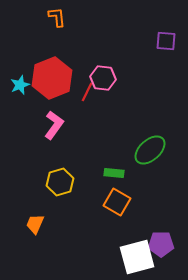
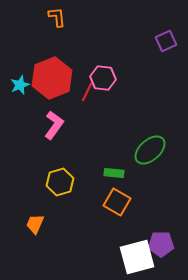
purple square: rotated 30 degrees counterclockwise
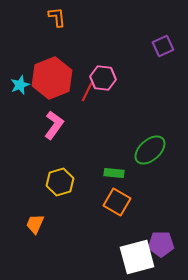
purple square: moved 3 px left, 5 px down
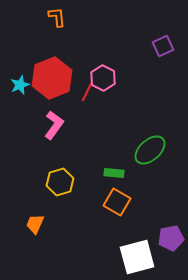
pink hexagon: rotated 20 degrees clockwise
purple pentagon: moved 10 px right, 6 px up; rotated 10 degrees counterclockwise
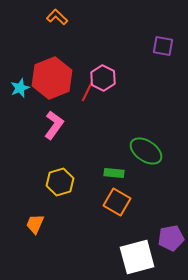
orange L-shape: rotated 40 degrees counterclockwise
purple square: rotated 35 degrees clockwise
cyan star: moved 3 px down
green ellipse: moved 4 px left, 1 px down; rotated 76 degrees clockwise
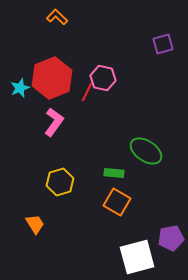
purple square: moved 2 px up; rotated 25 degrees counterclockwise
pink hexagon: rotated 15 degrees counterclockwise
pink L-shape: moved 3 px up
orange trapezoid: rotated 125 degrees clockwise
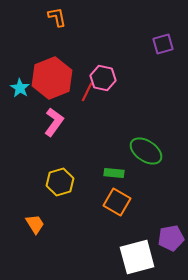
orange L-shape: rotated 35 degrees clockwise
cyan star: rotated 18 degrees counterclockwise
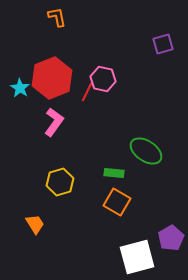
pink hexagon: moved 1 px down
purple pentagon: rotated 20 degrees counterclockwise
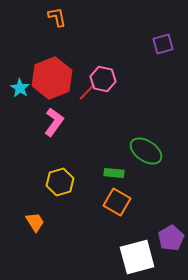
red line: rotated 18 degrees clockwise
orange trapezoid: moved 2 px up
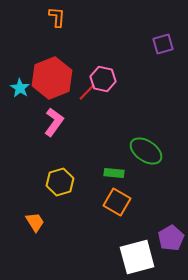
orange L-shape: rotated 15 degrees clockwise
